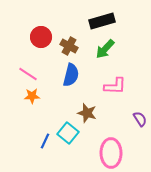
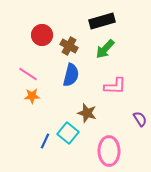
red circle: moved 1 px right, 2 px up
pink ellipse: moved 2 px left, 2 px up
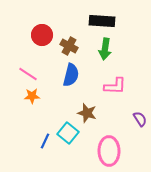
black rectangle: rotated 20 degrees clockwise
green arrow: rotated 35 degrees counterclockwise
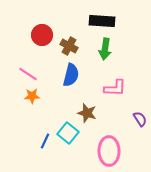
pink L-shape: moved 2 px down
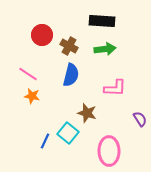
green arrow: rotated 105 degrees counterclockwise
orange star: rotated 14 degrees clockwise
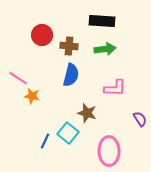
brown cross: rotated 24 degrees counterclockwise
pink line: moved 10 px left, 4 px down
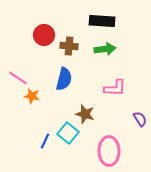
red circle: moved 2 px right
blue semicircle: moved 7 px left, 4 px down
brown star: moved 2 px left, 1 px down
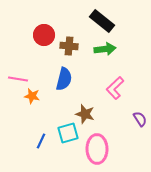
black rectangle: rotated 35 degrees clockwise
pink line: moved 1 px down; rotated 24 degrees counterclockwise
pink L-shape: rotated 135 degrees clockwise
cyan square: rotated 35 degrees clockwise
blue line: moved 4 px left
pink ellipse: moved 12 px left, 2 px up
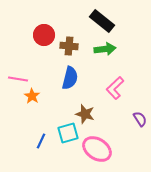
blue semicircle: moved 6 px right, 1 px up
orange star: rotated 21 degrees clockwise
pink ellipse: rotated 56 degrees counterclockwise
